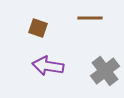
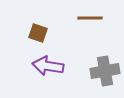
brown square: moved 5 px down
gray cross: rotated 28 degrees clockwise
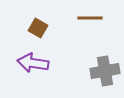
brown square: moved 5 px up; rotated 12 degrees clockwise
purple arrow: moved 15 px left, 3 px up
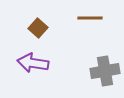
brown square: rotated 12 degrees clockwise
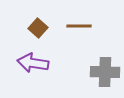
brown line: moved 11 px left, 8 px down
gray cross: moved 1 px down; rotated 12 degrees clockwise
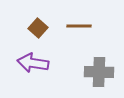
gray cross: moved 6 px left
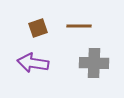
brown square: rotated 30 degrees clockwise
gray cross: moved 5 px left, 9 px up
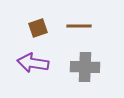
gray cross: moved 9 px left, 4 px down
